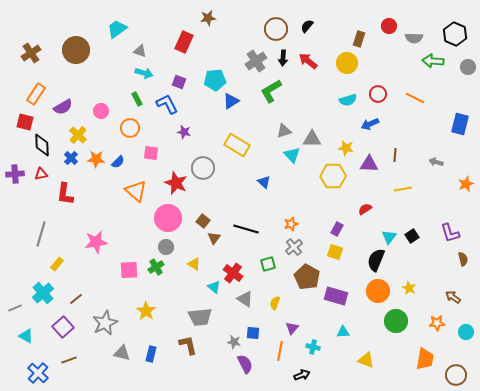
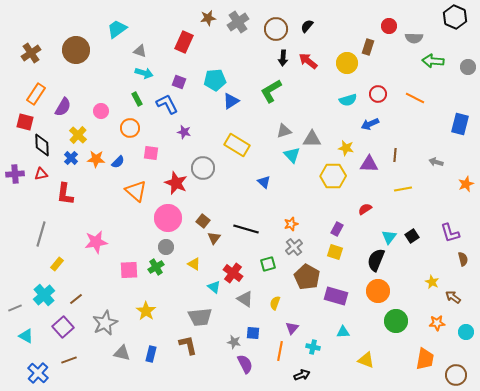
black hexagon at (455, 34): moved 17 px up
brown rectangle at (359, 39): moved 9 px right, 8 px down
gray cross at (256, 61): moved 18 px left, 39 px up
purple semicircle at (63, 107): rotated 30 degrees counterclockwise
yellow star at (409, 288): moved 23 px right, 6 px up
cyan cross at (43, 293): moved 1 px right, 2 px down
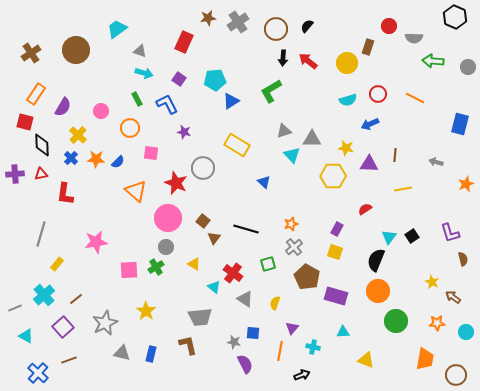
purple square at (179, 82): moved 3 px up; rotated 16 degrees clockwise
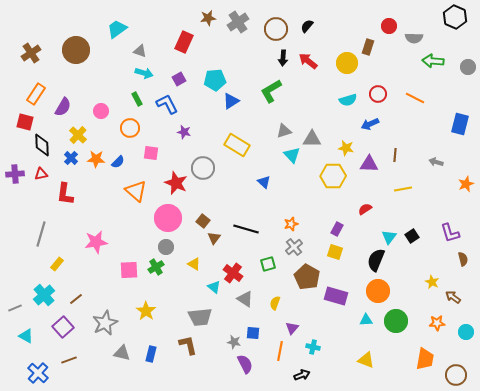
purple square at (179, 79): rotated 24 degrees clockwise
cyan triangle at (343, 332): moved 23 px right, 12 px up
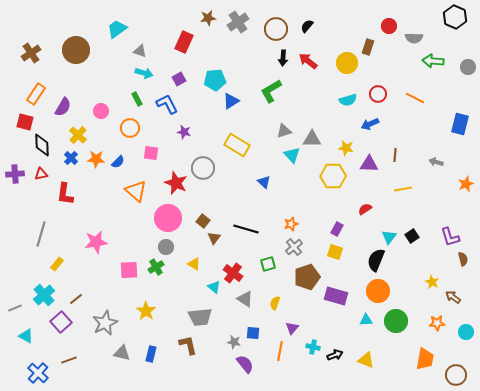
purple L-shape at (450, 233): moved 4 px down
brown pentagon at (307, 277): rotated 25 degrees clockwise
purple square at (63, 327): moved 2 px left, 5 px up
purple semicircle at (245, 364): rotated 12 degrees counterclockwise
black arrow at (302, 375): moved 33 px right, 20 px up
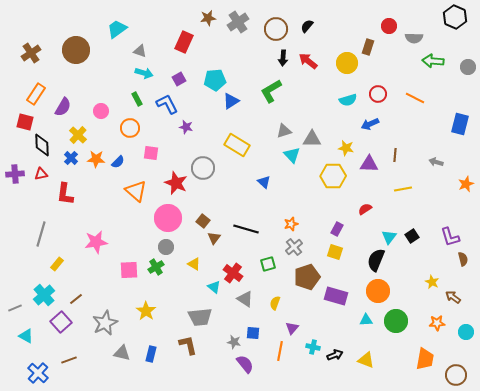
purple star at (184, 132): moved 2 px right, 5 px up
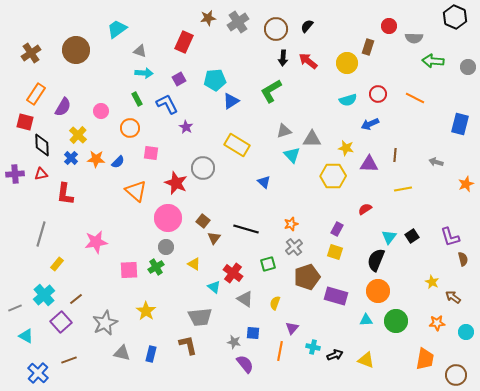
cyan arrow at (144, 73): rotated 12 degrees counterclockwise
purple star at (186, 127): rotated 16 degrees clockwise
